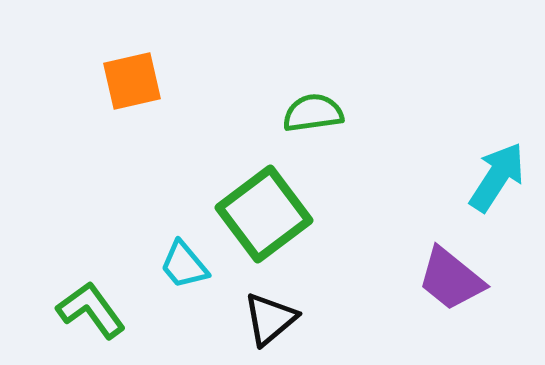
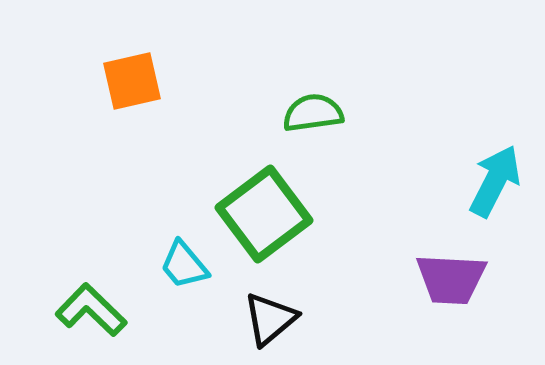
cyan arrow: moved 2 px left, 4 px down; rotated 6 degrees counterclockwise
purple trapezoid: rotated 36 degrees counterclockwise
green L-shape: rotated 10 degrees counterclockwise
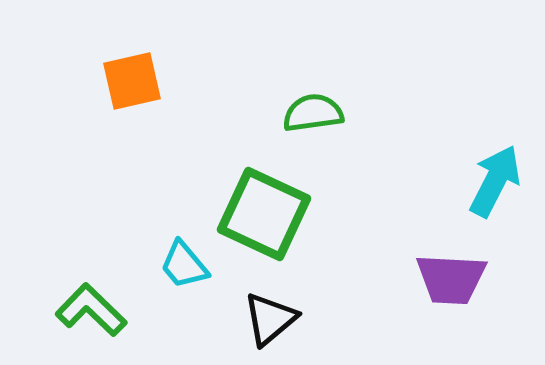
green square: rotated 28 degrees counterclockwise
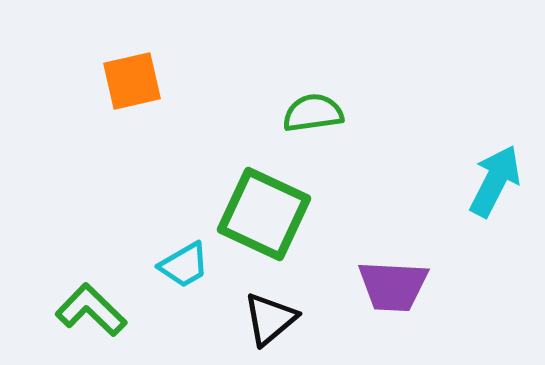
cyan trapezoid: rotated 80 degrees counterclockwise
purple trapezoid: moved 58 px left, 7 px down
